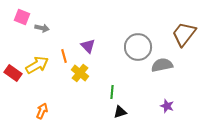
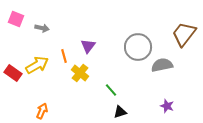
pink square: moved 6 px left, 2 px down
purple triangle: rotated 21 degrees clockwise
green line: moved 1 px left, 2 px up; rotated 48 degrees counterclockwise
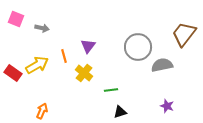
yellow cross: moved 4 px right
green line: rotated 56 degrees counterclockwise
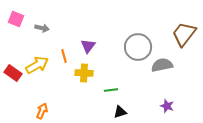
yellow cross: rotated 36 degrees counterclockwise
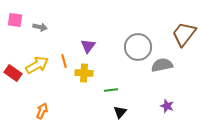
pink square: moved 1 px left, 1 px down; rotated 14 degrees counterclockwise
gray arrow: moved 2 px left, 1 px up
orange line: moved 5 px down
black triangle: rotated 32 degrees counterclockwise
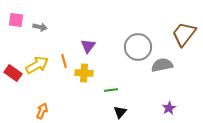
pink square: moved 1 px right
purple star: moved 2 px right, 2 px down; rotated 24 degrees clockwise
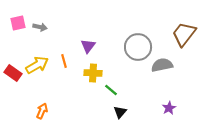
pink square: moved 2 px right, 3 px down; rotated 21 degrees counterclockwise
yellow cross: moved 9 px right
green line: rotated 48 degrees clockwise
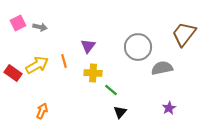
pink square: rotated 14 degrees counterclockwise
gray semicircle: moved 3 px down
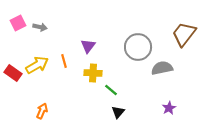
black triangle: moved 2 px left
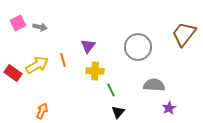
orange line: moved 1 px left, 1 px up
gray semicircle: moved 8 px left, 17 px down; rotated 15 degrees clockwise
yellow cross: moved 2 px right, 2 px up
green line: rotated 24 degrees clockwise
